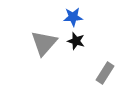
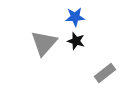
blue star: moved 2 px right
gray rectangle: rotated 20 degrees clockwise
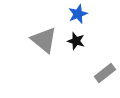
blue star: moved 3 px right, 3 px up; rotated 18 degrees counterclockwise
gray triangle: moved 3 px up; rotated 32 degrees counterclockwise
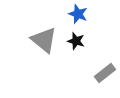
blue star: rotated 30 degrees counterclockwise
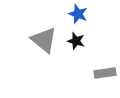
gray rectangle: rotated 30 degrees clockwise
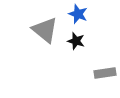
gray triangle: moved 1 px right, 10 px up
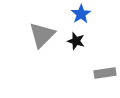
blue star: moved 3 px right; rotated 18 degrees clockwise
gray triangle: moved 3 px left, 5 px down; rotated 36 degrees clockwise
